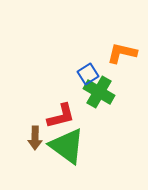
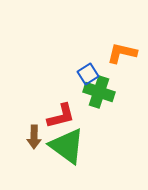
green cross: rotated 12 degrees counterclockwise
brown arrow: moved 1 px left, 1 px up
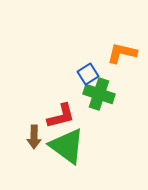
green cross: moved 2 px down
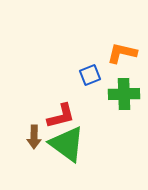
blue square: moved 2 px right, 1 px down; rotated 10 degrees clockwise
green cross: moved 25 px right; rotated 20 degrees counterclockwise
green triangle: moved 2 px up
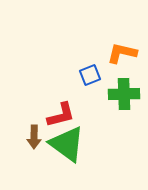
red L-shape: moved 1 px up
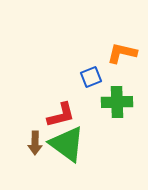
blue square: moved 1 px right, 2 px down
green cross: moved 7 px left, 8 px down
brown arrow: moved 1 px right, 6 px down
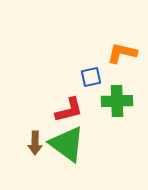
blue square: rotated 10 degrees clockwise
green cross: moved 1 px up
red L-shape: moved 8 px right, 5 px up
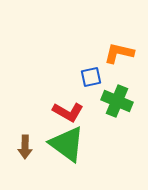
orange L-shape: moved 3 px left
green cross: rotated 24 degrees clockwise
red L-shape: moved 1 px left, 2 px down; rotated 44 degrees clockwise
brown arrow: moved 10 px left, 4 px down
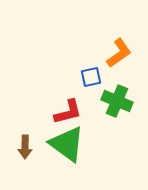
orange L-shape: rotated 132 degrees clockwise
red L-shape: rotated 44 degrees counterclockwise
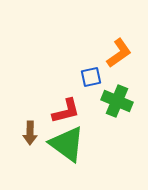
red L-shape: moved 2 px left, 1 px up
brown arrow: moved 5 px right, 14 px up
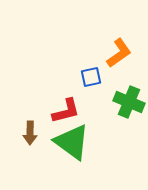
green cross: moved 12 px right, 1 px down
green triangle: moved 5 px right, 2 px up
